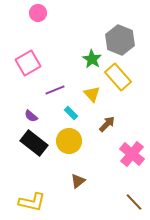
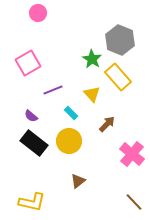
purple line: moved 2 px left
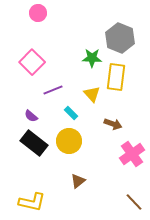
gray hexagon: moved 2 px up
green star: moved 1 px up; rotated 30 degrees counterclockwise
pink square: moved 4 px right, 1 px up; rotated 15 degrees counterclockwise
yellow rectangle: moved 2 px left; rotated 48 degrees clockwise
brown arrow: moved 6 px right; rotated 66 degrees clockwise
pink cross: rotated 15 degrees clockwise
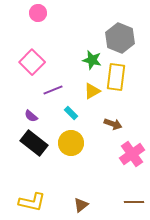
green star: moved 2 px down; rotated 12 degrees clockwise
yellow triangle: moved 3 px up; rotated 42 degrees clockwise
yellow circle: moved 2 px right, 2 px down
brown triangle: moved 3 px right, 24 px down
brown line: rotated 48 degrees counterclockwise
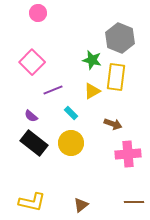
pink cross: moved 4 px left; rotated 30 degrees clockwise
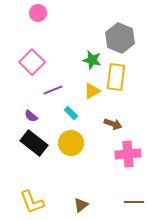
yellow L-shape: rotated 56 degrees clockwise
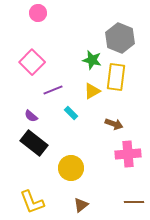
brown arrow: moved 1 px right
yellow circle: moved 25 px down
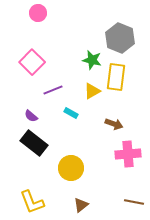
cyan rectangle: rotated 16 degrees counterclockwise
brown line: rotated 12 degrees clockwise
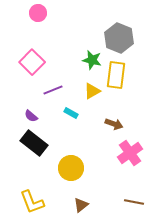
gray hexagon: moved 1 px left
yellow rectangle: moved 2 px up
pink cross: moved 2 px right, 1 px up; rotated 30 degrees counterclockwise
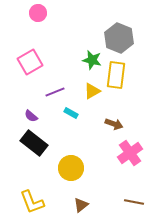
pink square: moved 2 px left; rotated 15 degrees clockwise
purple line: moved 2 px right, 2 px down
